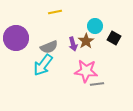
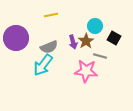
yellow line: moved 4 px left, 3 px down
purple arrow: moved 2 px up
gray line: moved 3 px right, 28 px up; rotated 24 degrees clockwise
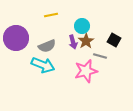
cyan circle: moved 13 px left
black square: moved 2 px down
gray semicircle: moved 2 px left, 1 px up
cyan arrow: rotated 105 degrees counterclockwise
pink star: rotated 20 degrees counterclockwise
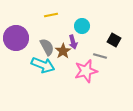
brown star: moved 23 px left, 10 px down
gray semicircle: moved 1 px down; rotated 96 degrees counterclockwise
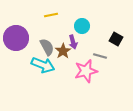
black square: moved 2 px right, 1 px up
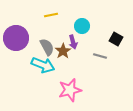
pink star: moved 16 px left, 19 px down
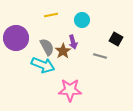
cyan circle: moved 6 px up
pink star: rotated 15 degrees clockwise
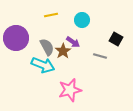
purple arrow: rotated 40 degrees counterclockwise
pink star: rotated 15 degrees counterclockwise
